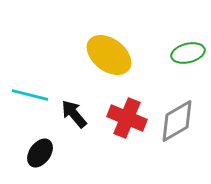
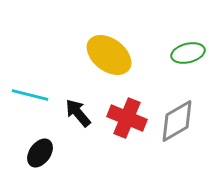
black arrow: moved 4 px right, 1 px up
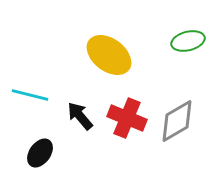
green ellipse: moved 12 px up
black arrow: moved 2 px right, 3 px down
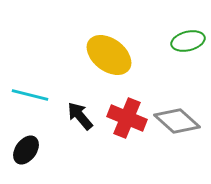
gray diamond: rotated 72 degrees clockwise
black ellipse: moved 14 px left, 3 px up
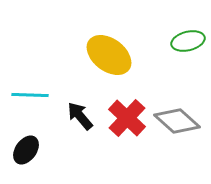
cyan line: rotated 12 degrees counterclockwise
red cross: rotated 21 degrees clockwise
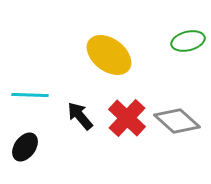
black ellipse: moved 1 px left, 3 px up
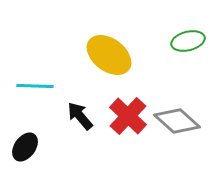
cyan line: moved 5 px right, 9 px up
red cross: moved 1 px right, 2 px up
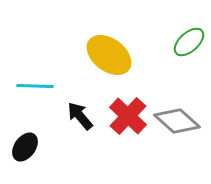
green ellipse: moved 1 px right, 1 px down; rotated 28 degrees counterclockwise
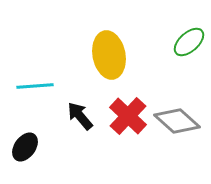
yellow ellipse: rotated 42 degrees clockwise
cyan line: rotated 6 degrees counterclockwise
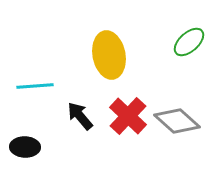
black ellipse: rotated 56 degrees clockwise
